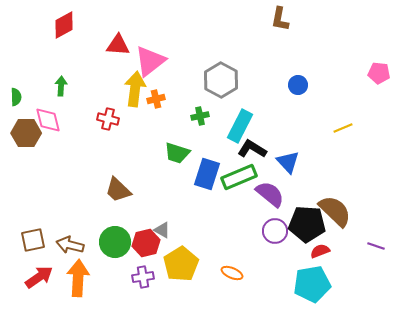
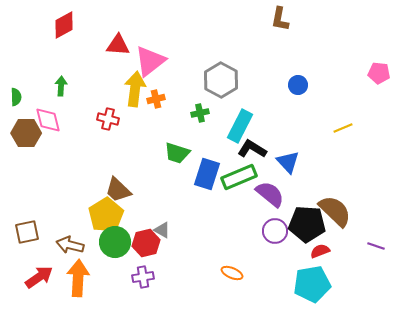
green cross: moved 3 px up
brown square: moved 6 px left, 8 px up
yellow pentagon: moved 75 px left, 49 px up
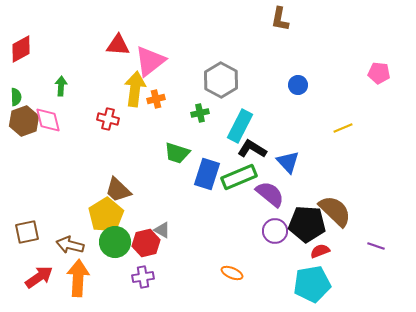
red diamond: moved 43 px left, 24 px down
brown hexagon: moved 2 px left, 12 px up; rotated 20 degrees counterclockwise
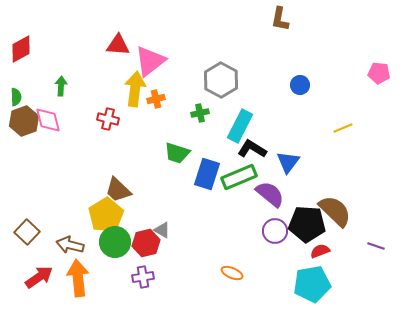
blue circle: moved 2 px right
blue triangle: rotated 20 degrees clockwise
brown square: rotated 35 degrees counterclockwise
orange arrow: rotated 9 degrees counterclockwise
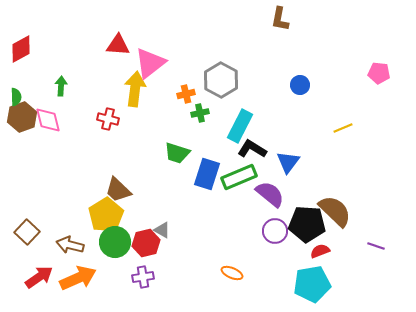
pink triangle: moved 2 px down
orange cross: moved 30 px right, 5 px up
brown hexagon: moved 2 px left, 4 px up
orange arrow: rotated 72 degrees clockwise
